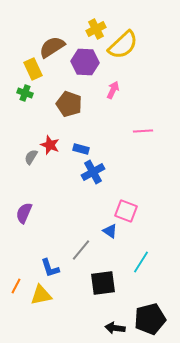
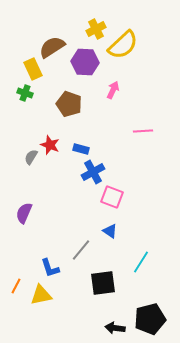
pink square: moved 14 px left, 14 px up
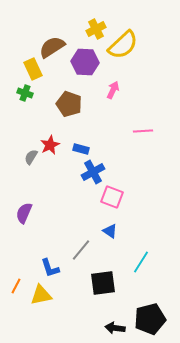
red star: rotated 24 degrees clockwise
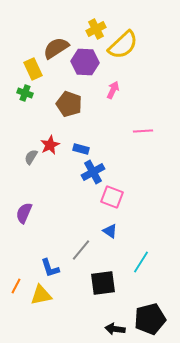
brown semicircle: moved 4 px right, 1 px down
black arrow: moved 1 px down
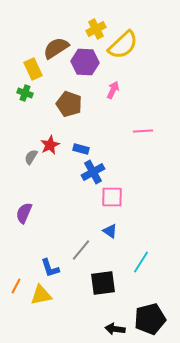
pink square: rotated 20 degrees counterclockwise
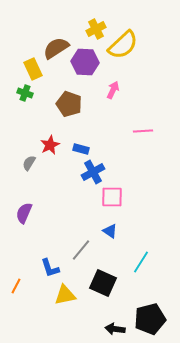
gray semicircle: moved 2 px left, 6 px down
black square: rotated 32 degrees clockwise
yellow triangle: moved 24 px right
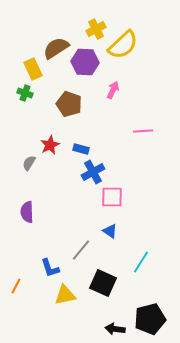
purple semicircle: moved 3 px right, 1 px up; rotated 25 degrees counterclockwise
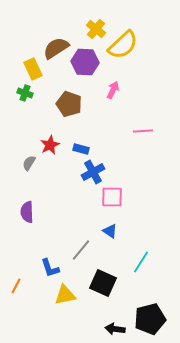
yellow cross: rotated 24 degrees counterclockwise
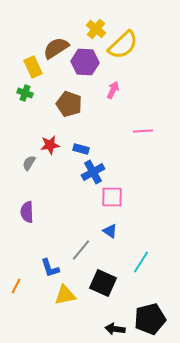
yellow rectangle: moved 2 px up
red star: rotated 18 degrees clockwise
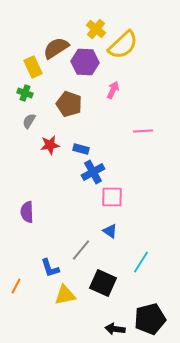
gray semicircle: moved 42 px up
